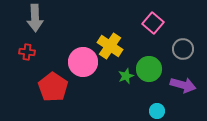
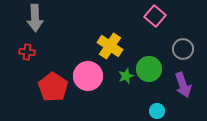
pink square: moved 2 px right, 7 px up
pink circle: moved 5 px right, 14 px down
purple arrow: rotated 55 degrees clockwise
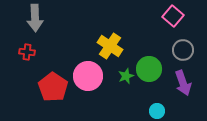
pink square: moved 18 px right
gray circle: moved 1 px down
purple arrow: moved 2 px up
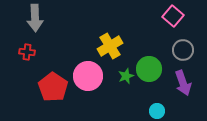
yellow cross: rotated 25 degrees clockwise
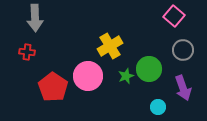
pink square: moved 1 px right
purple arrow: moved 5 px down
cyan circle: moved 1 px right, 4 px up
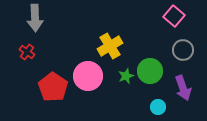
red cross: rotated 28 degrees clockwise
green circle: moved 1 px right, 2 px down
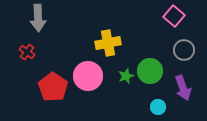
gray arrow: moved 3 px right
yellow cross: moved 2 px left, 3 px up; rotated 20 degrees clockwise
gray circle: moved 1 px right
